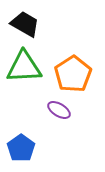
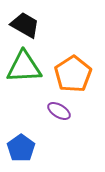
black trapezoid: moved 1 px down
purple ellipse: moved 1 px down
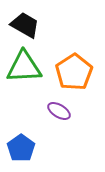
orange pentagon: moved 1 px right, 2 px up
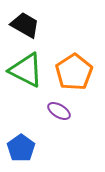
green triangle: moved 2 px right, 3 px down; rotated 30 degrees clockwise
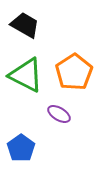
green triangle: moved 5 px down
purple ellipse: moved 3 px down
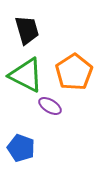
black trapezoid: moved 2 px right, 5 px down; rotated 44 degrees clockwise
purple ellipse: moved 9 px left, 8 px up
blue pentagon: rotated 16 degrees counterclockwise
